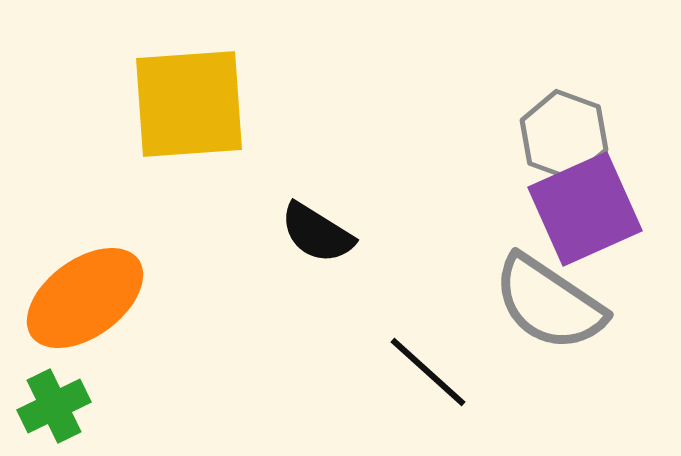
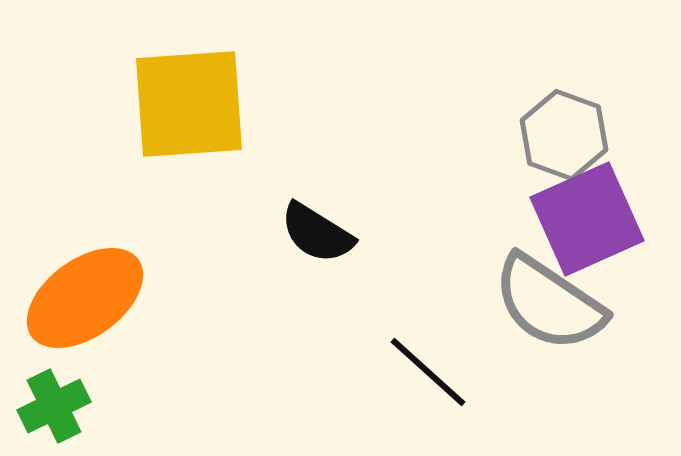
purple square: moved 2 px right, 10 px down
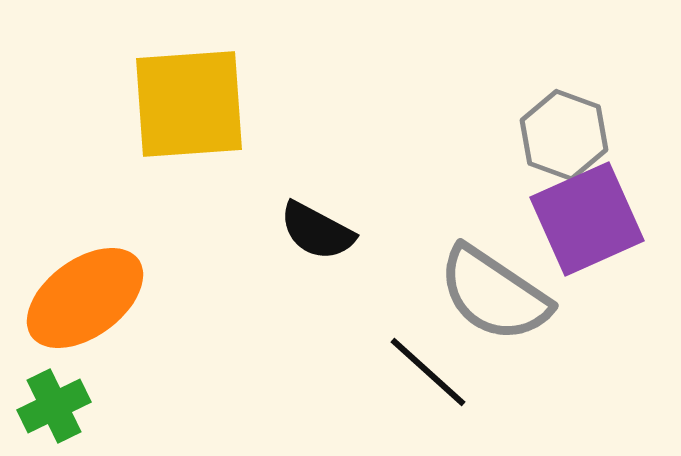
black semicircle: moved 2 px up; rotated 4 degrees counterclockwise
gray semicircle: moved 55 px left, 9 px up
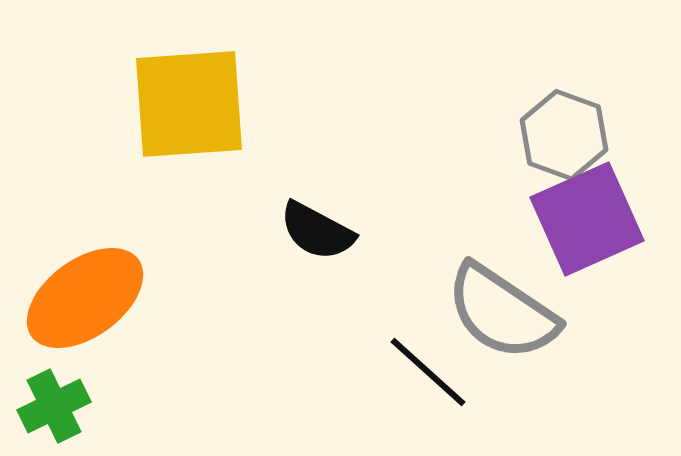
gray semicircle: moved 8 px right, 18 px down
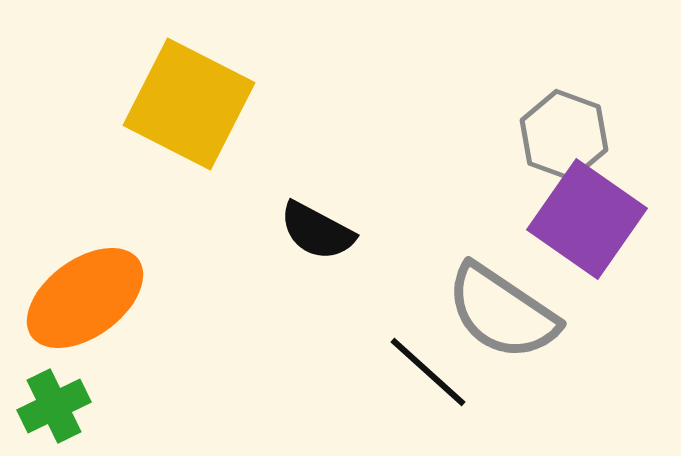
yellow square: rotated 31 degrees clockwise
purple square: rotated 31 degrees counterclockwise
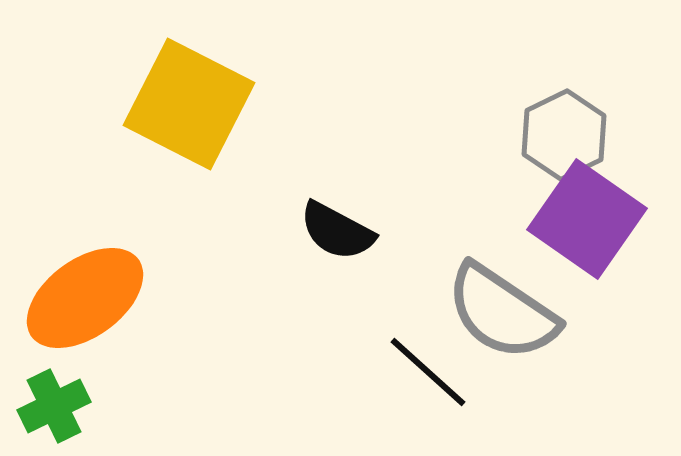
gray hexagon: rotated 14 degrees clockwise
black semicircle: moved 20 px right
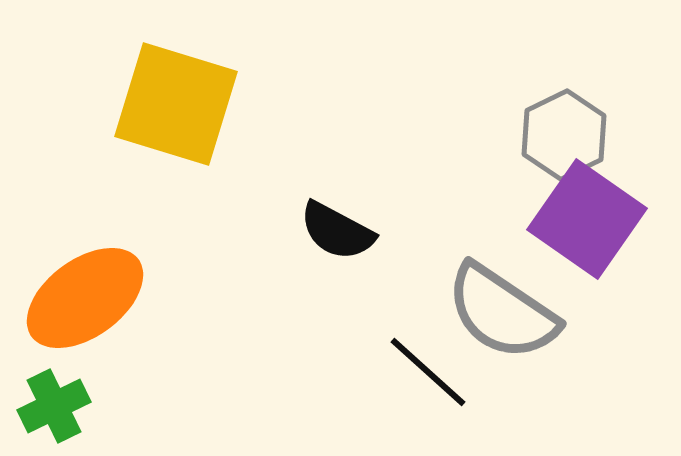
yellow square: moved 13 px left; rotated 10 degrees counterclockwise
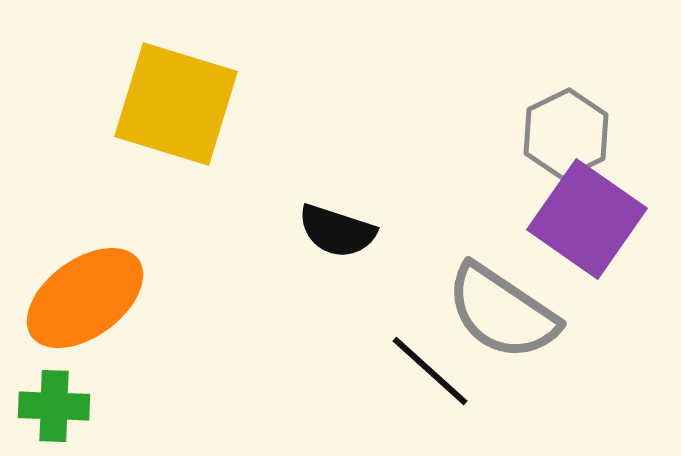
gray hexagon: moved 2 px right, 1 px up
black semicircle: rotated 10 degrees counterclockwise
black line: moved 2 px right, 1 px up
green cross: rotated 28 degrees clockwise
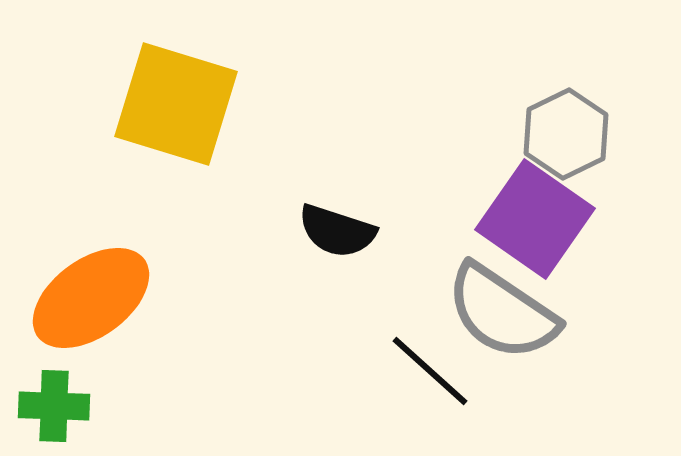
purple square: moved 52 px left
orange ellipse: moved 6 px right
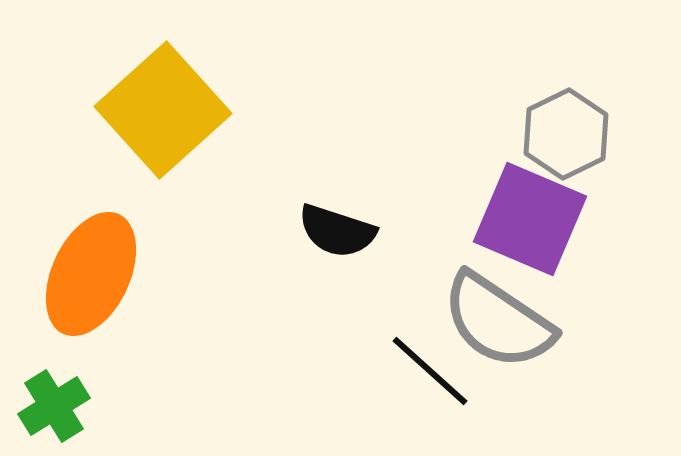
yellow square: moved 13 px left, 6 px down; rotated 31 degrees clockwise
purple square: moved 5 px left; rotated 12 degrees counterclockwise
orange ellipse: moved 24 px up; rotated 29 degrees counterclockwise
gray semicircle: moved 4 px left, 9 px down
green cross: rotated 34 degrees counterclockwise
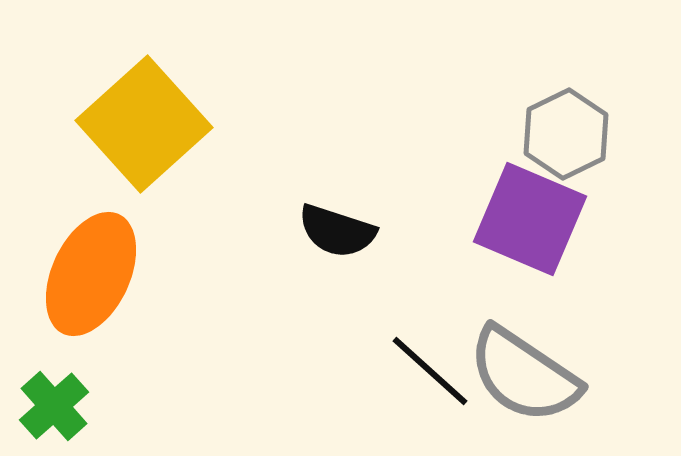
yellow square: moved 19 px left, 14 px down
gray semicircle: moved 26 px right, 54 px down
green cross: rotated 10 degrees counterclockwise
